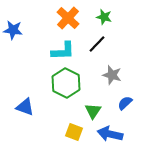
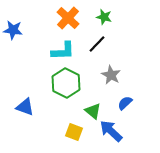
gray star: moved 1 px left; rotated 12 degrees clockwise
green triangle: rotated 24 degrees counterclockwise
blue arrow: moved 1 px right, 3 px up; rotated 30 degrees clockwise
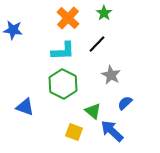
green star: moved 4 px up; rotated 21 degrees clockwise
green hexagon: moved 3 px left, 1 px down
blue arrow: moved 1 px right
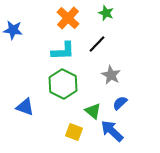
green star: moved 2 px right; rotated 14 degrees counterclockwise
blue semicircle: moved 5 px left
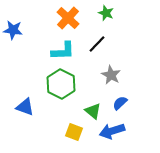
green hexagon: moved 2 px left
blue arrow: rotated 60 degrees counterclockwise
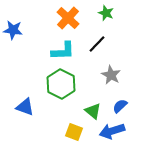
blue semicircle: moved 3 px down
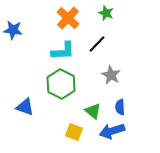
blue semicircle: moved 1 px down; rotated 49 degrees counterclockwise
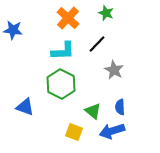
gray star: moved 3 px right, 5 px up
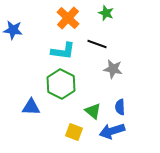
black line: rotated 66 degrees clockwise
cyan L-shape: rotated 10 degrees clockwise
gray star: moved 1 px left, 1 px up; rotated 18 degrees counterclockwise
blue triangle: moved 6 px right; rotated 18 degrees counterclockwise
